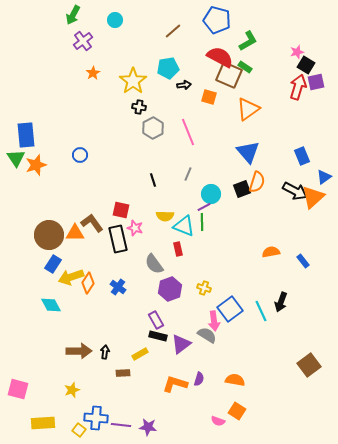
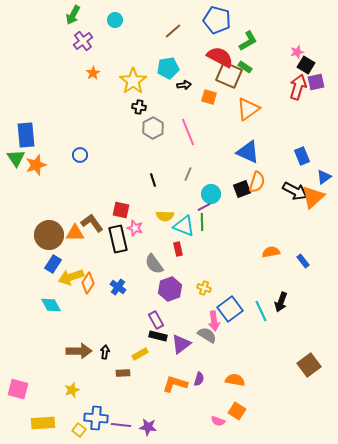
blue triangle at (248, 152): rotated 25 degrees counterclockwise
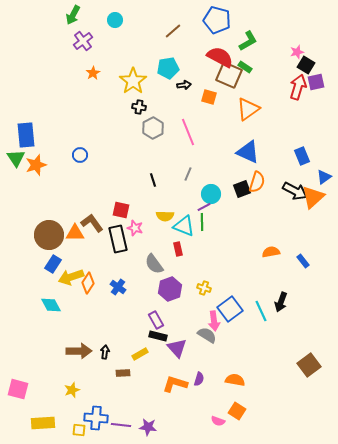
purple triangle at (181, 344): moved 4 px left, 4 px down; rotated 35 degrees counterclockwise
yellow square at (79, 430): rotated 32 degrees counterclockwise
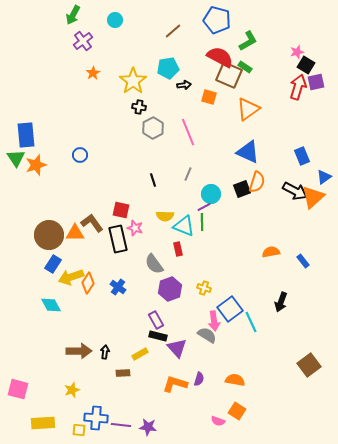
cyan line at (261, 311): moved 10 px left, 11 px down
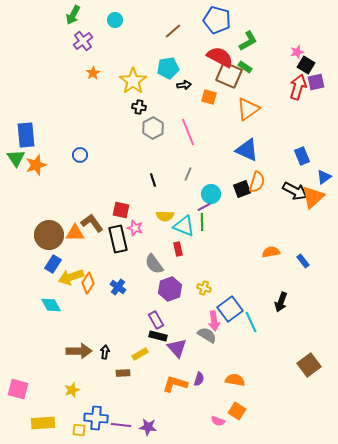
blue triangle at (248, 152): moved 1 px left, 2 px up
